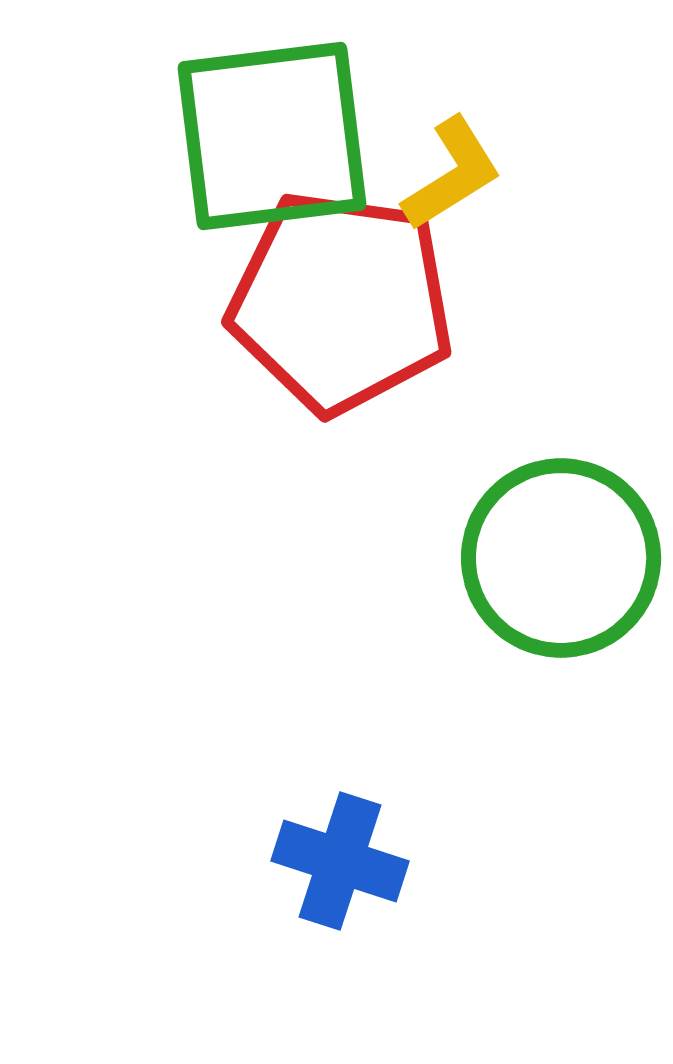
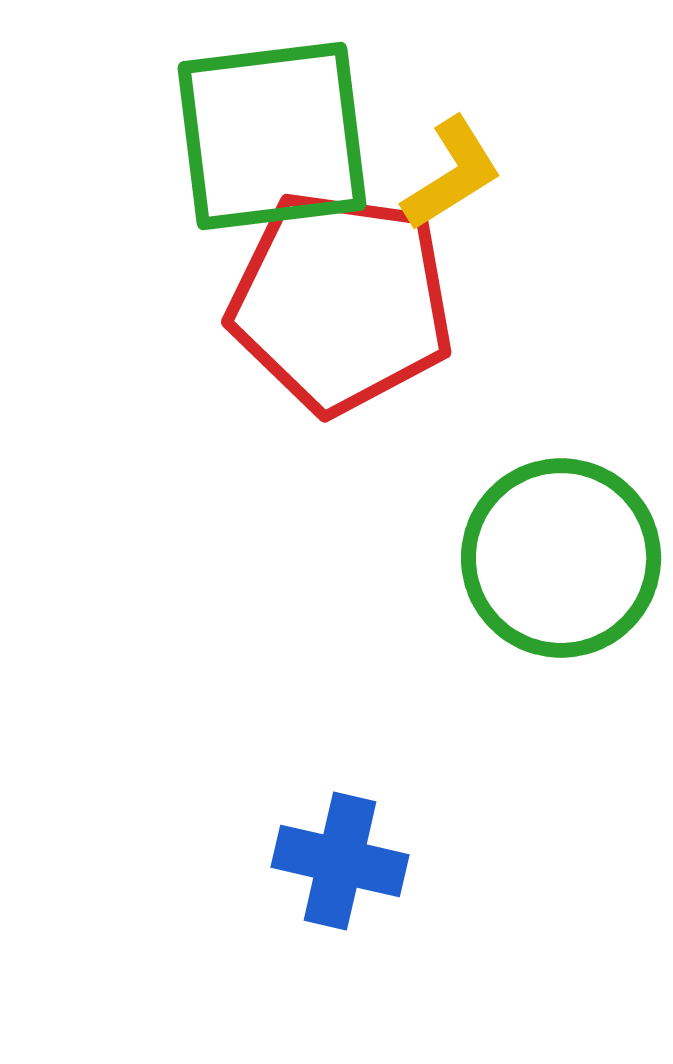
blue cross: rotated 5 degrees counterclockwise
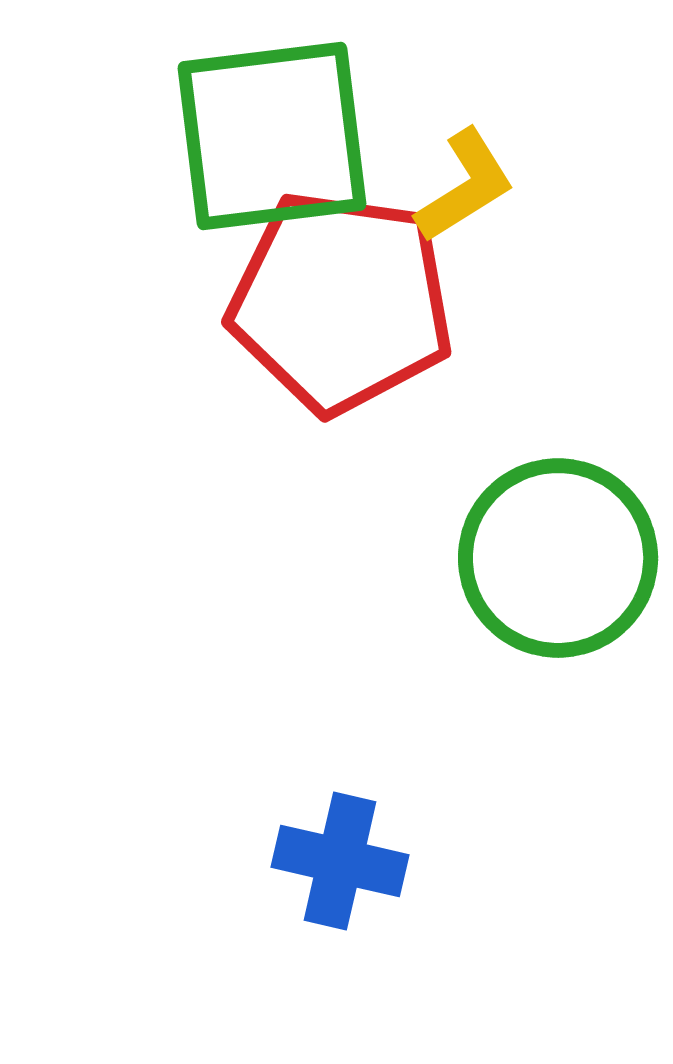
yellow L-shape: moved 13 px right, 12 px down
green circle: moved 3 px left
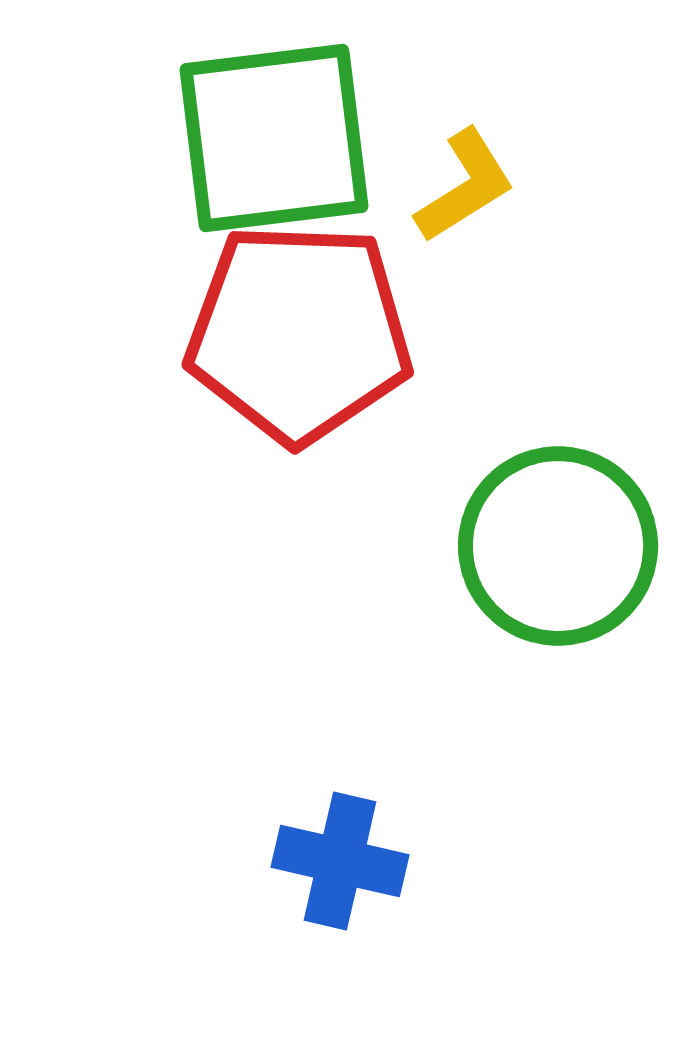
green square: moved 2 px right, 2 px down
red pentagon: moved 42 px left, 31 px down; rotated 6 degrees counterclockwise
green circle: moved 12 px up
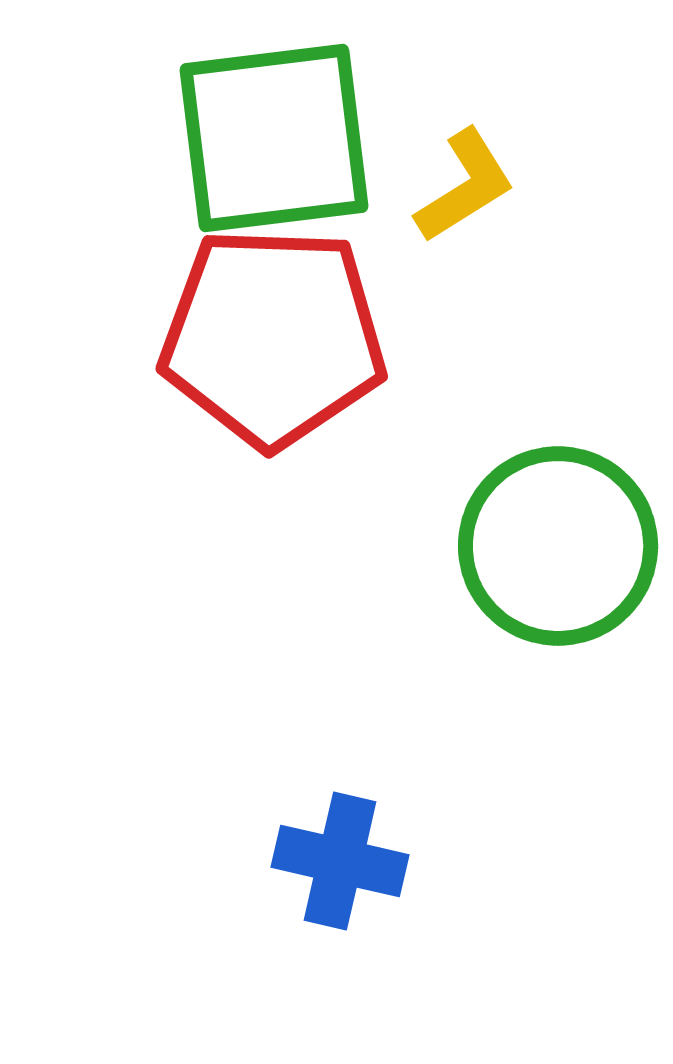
red pentagon: moved 26 px left, 4 px down
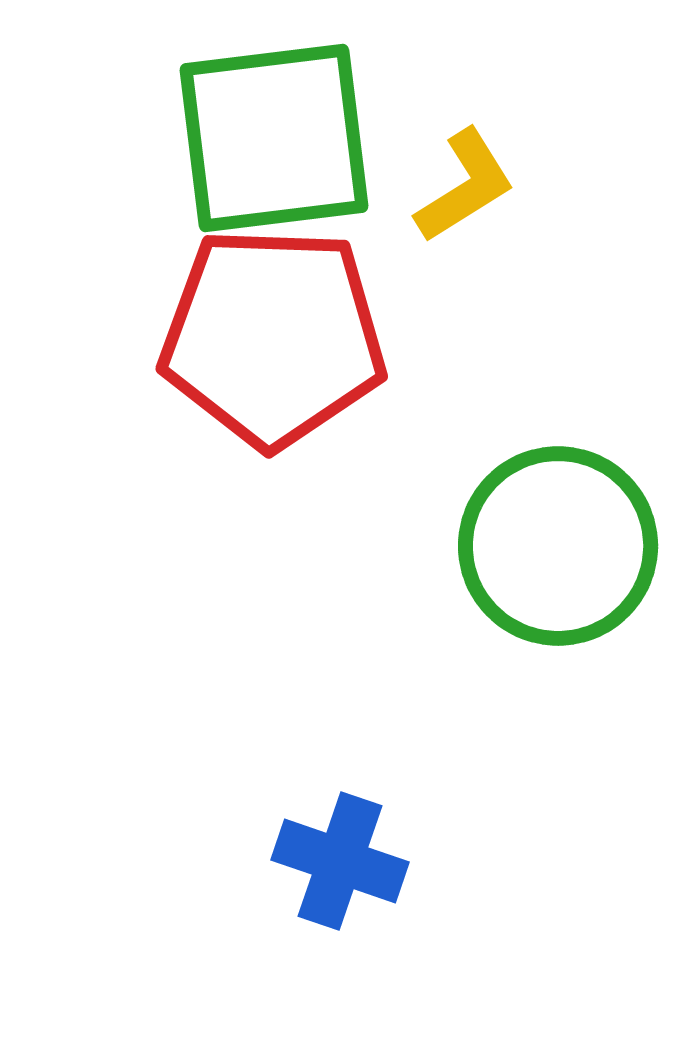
blue cross: rotated 6 degrees clockwise
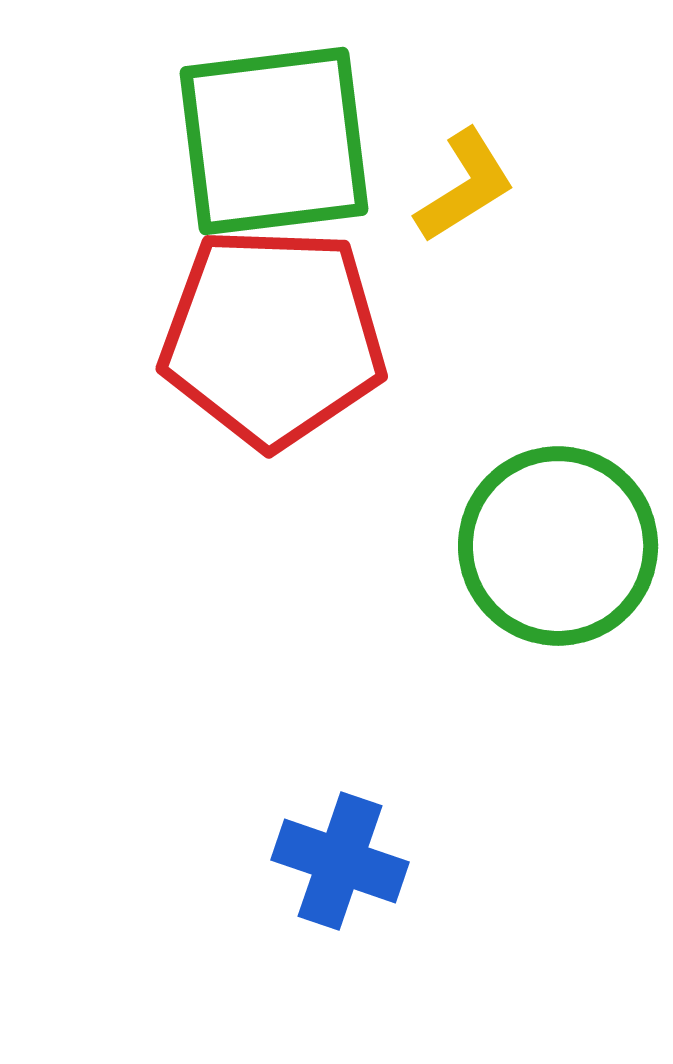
green square: moved 3 px down
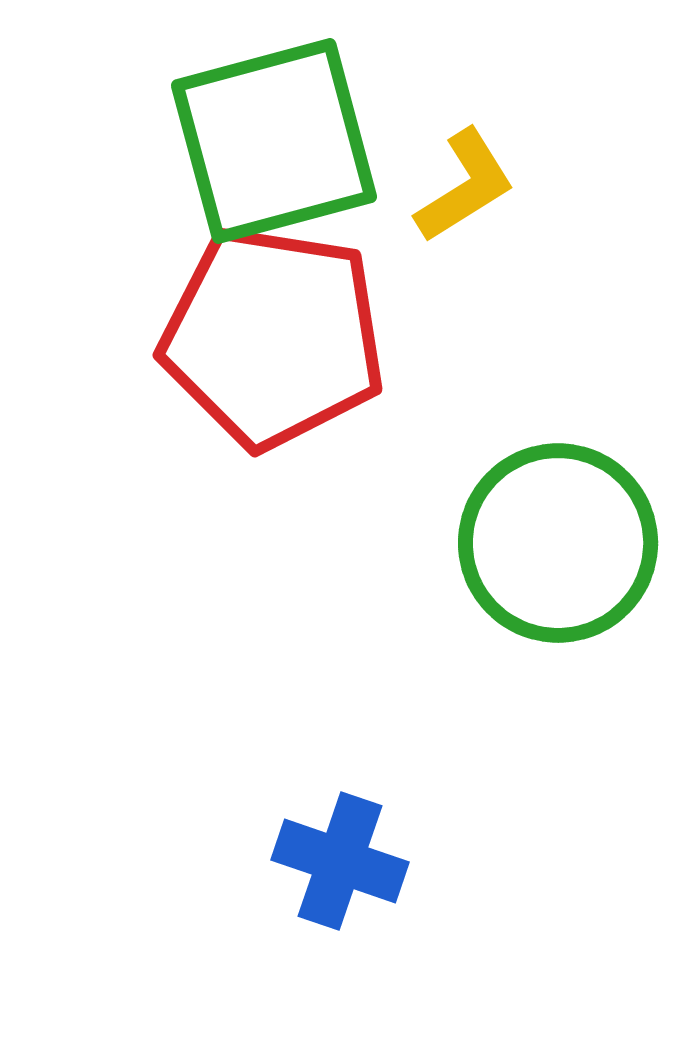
green square: rotated 8 degrees counterclockwise
red pentagon: rotated 7 degrees clockwise
green circle: moved 3 px up
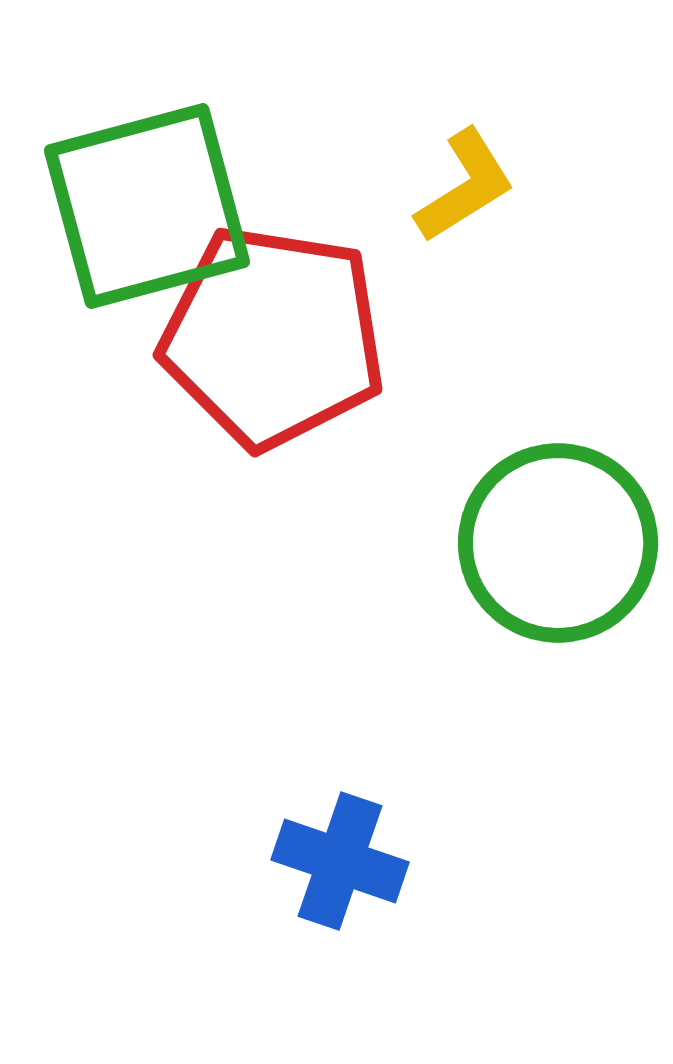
green square: moved 127 px left, 65 px down
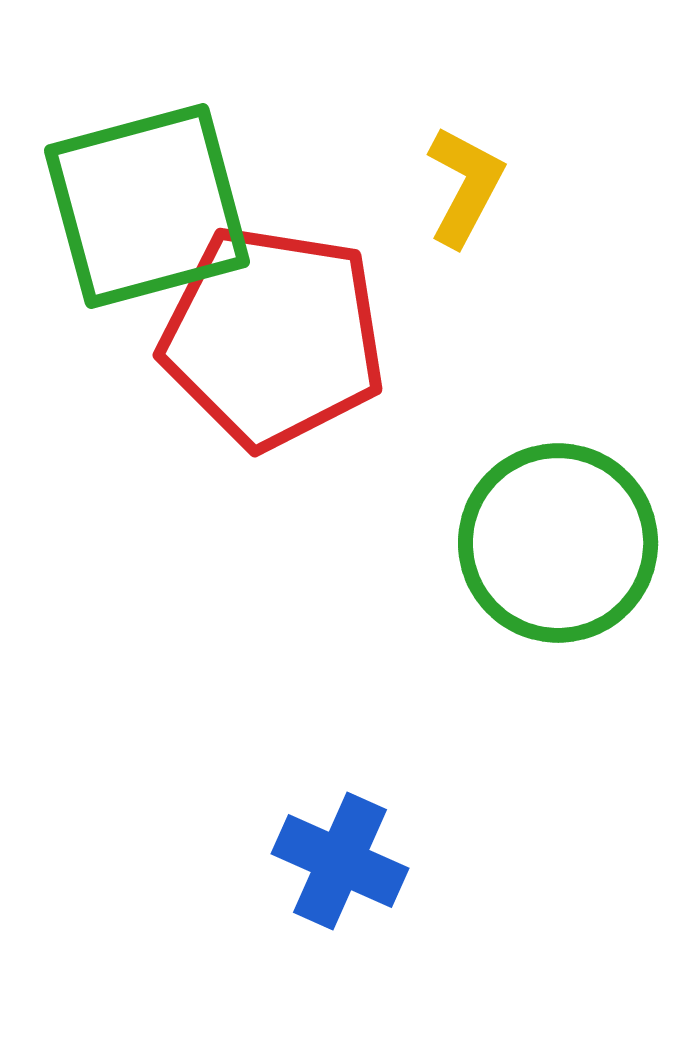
yellow L-shape: rotated 30 degrees counterclockwise
blue cross: rotated 5 degrees clockwise
